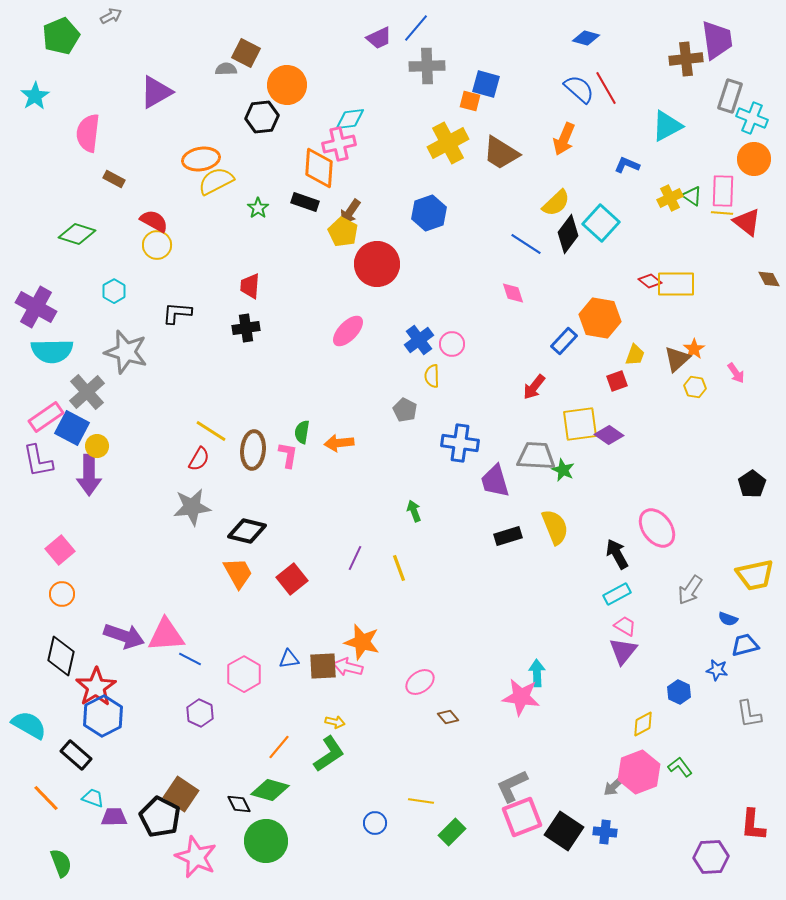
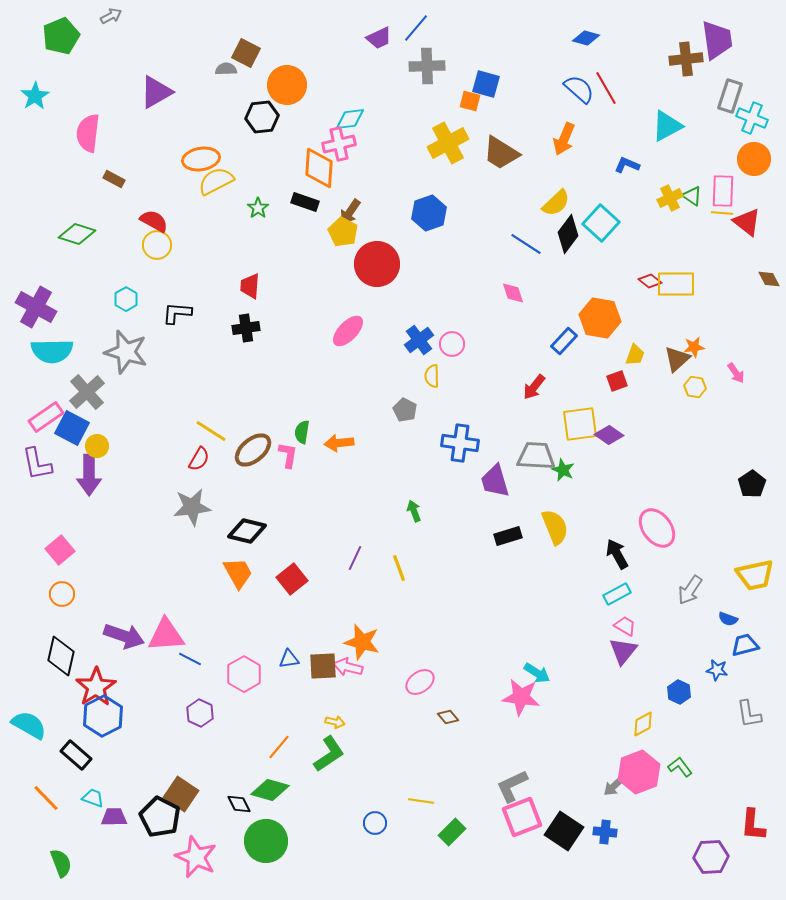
cyan hexagon at (114, 291): moved 12 px right, 8 px down
orange star at (694, 349): moved 2 px up; rotated 25 degrees clockwise
brown ellipse at (253, 450): rotated 45 degrees clockwise
purple L-shape at (38, 461): moved 1 px left, 3 px down
cyan arrow at (537, 673): rotated 124 degrees clockwise
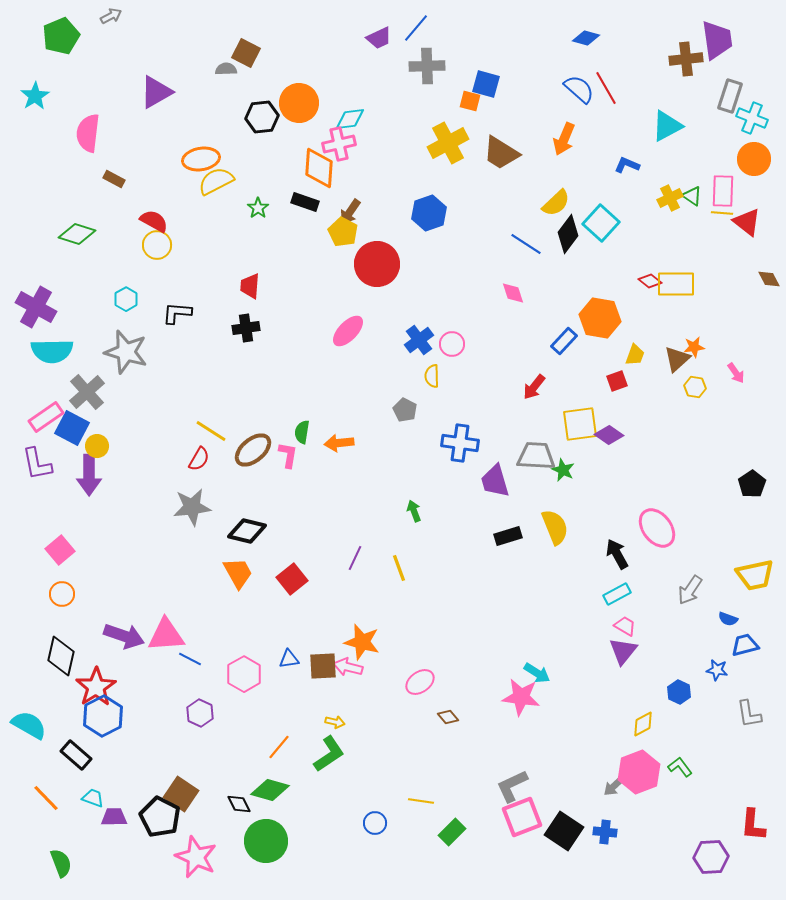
orange circle at (287, 85): moved 12 px right, 18 px down
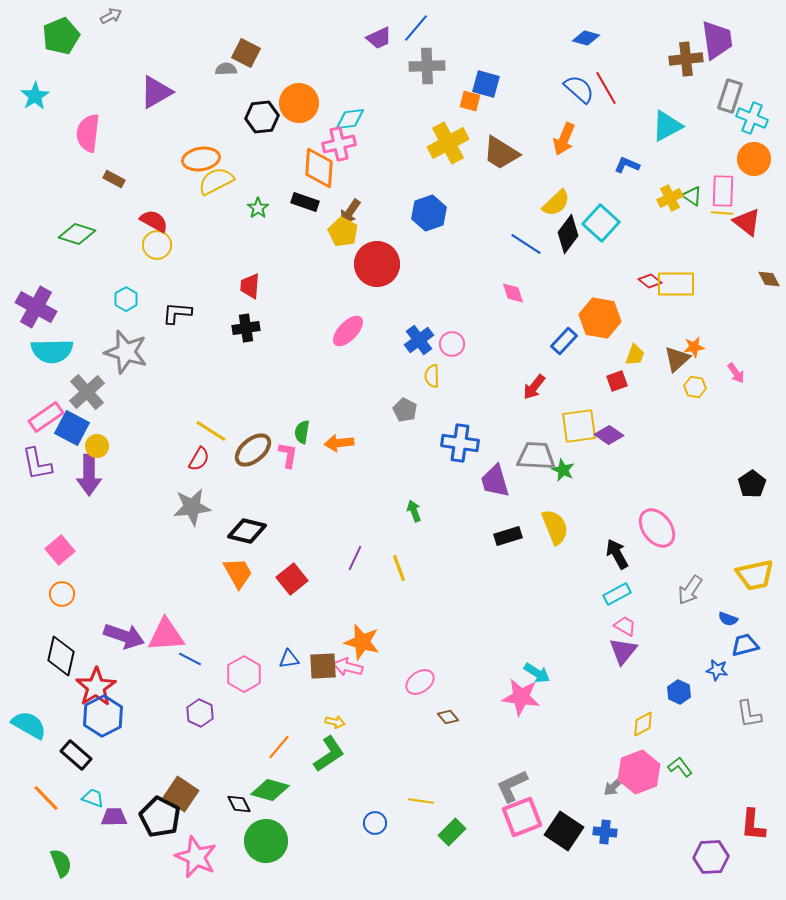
yellow square at (580, 424): moved 1 px left, 2 px down
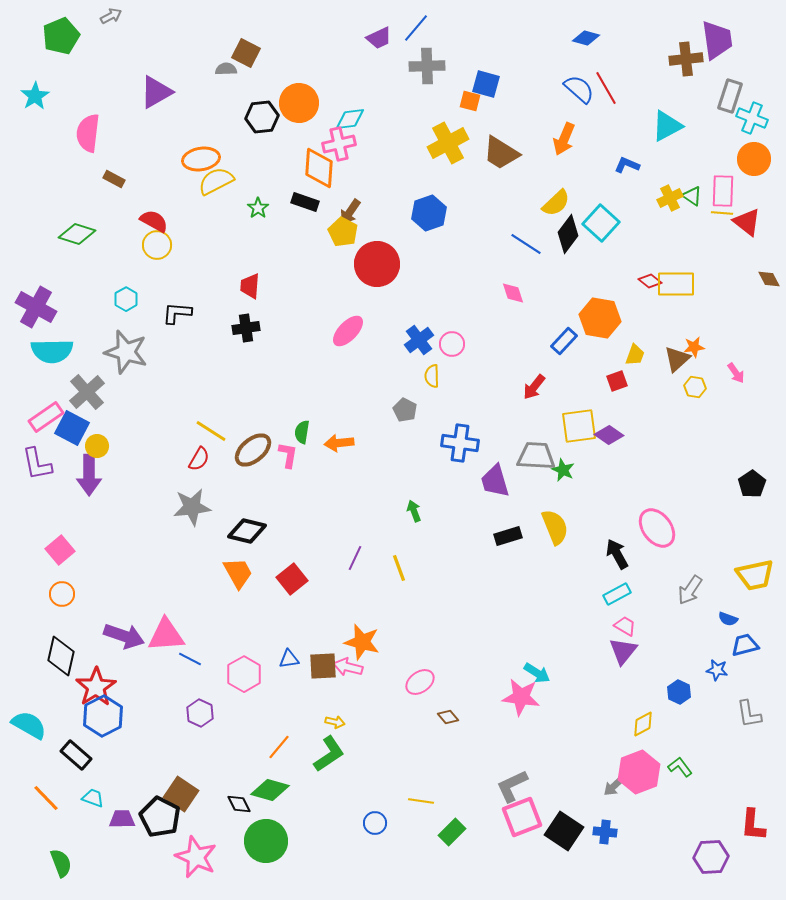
purple trapezoid at (114, 817): moved 8 px right, 2 px down
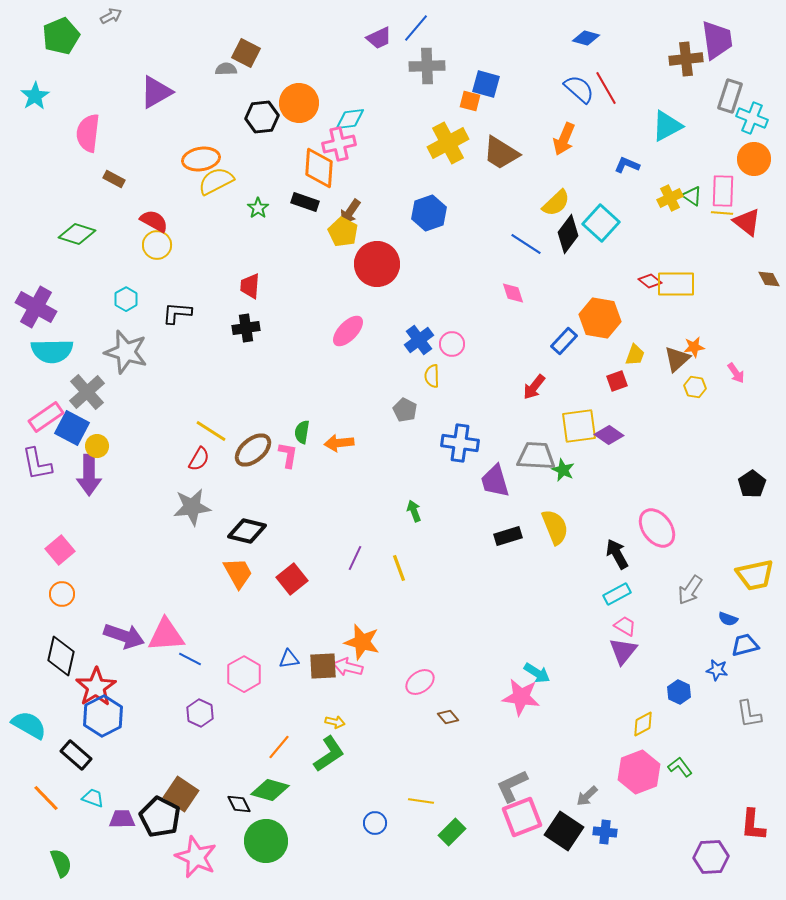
gray arrow at (614, 786): moved 27 px left, 10 px down
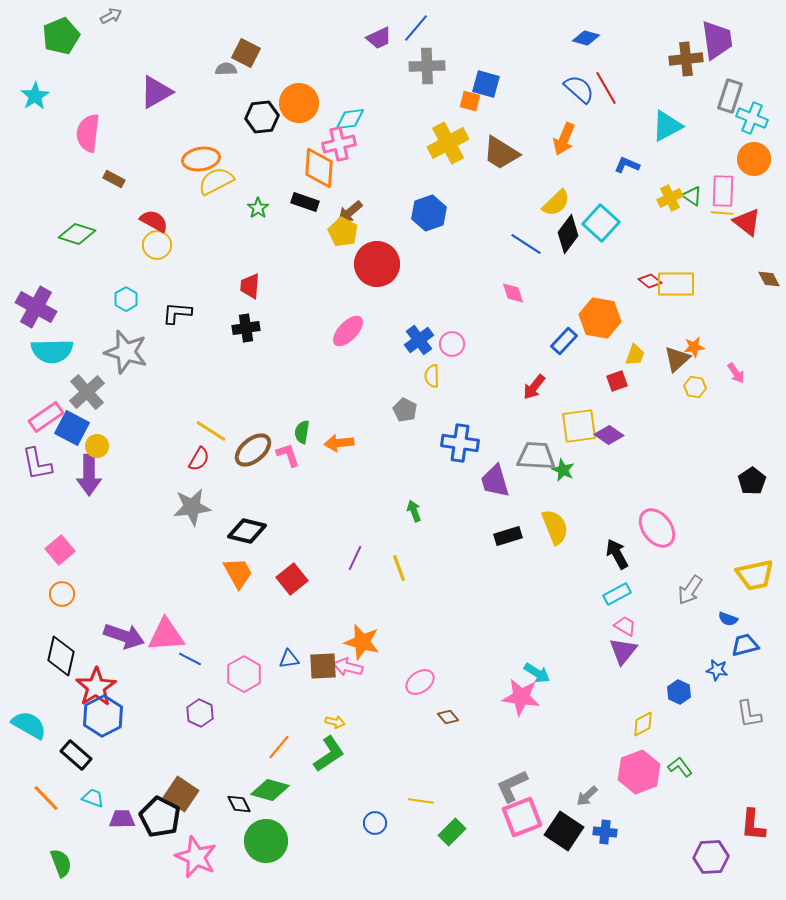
brown arrow at (350, 212): rotated 16 degrees clockwise
pink L-shape at (288, 455): rotated 28 degrees counterclockwise
black pentagon at (752, 484): moved 3 px up
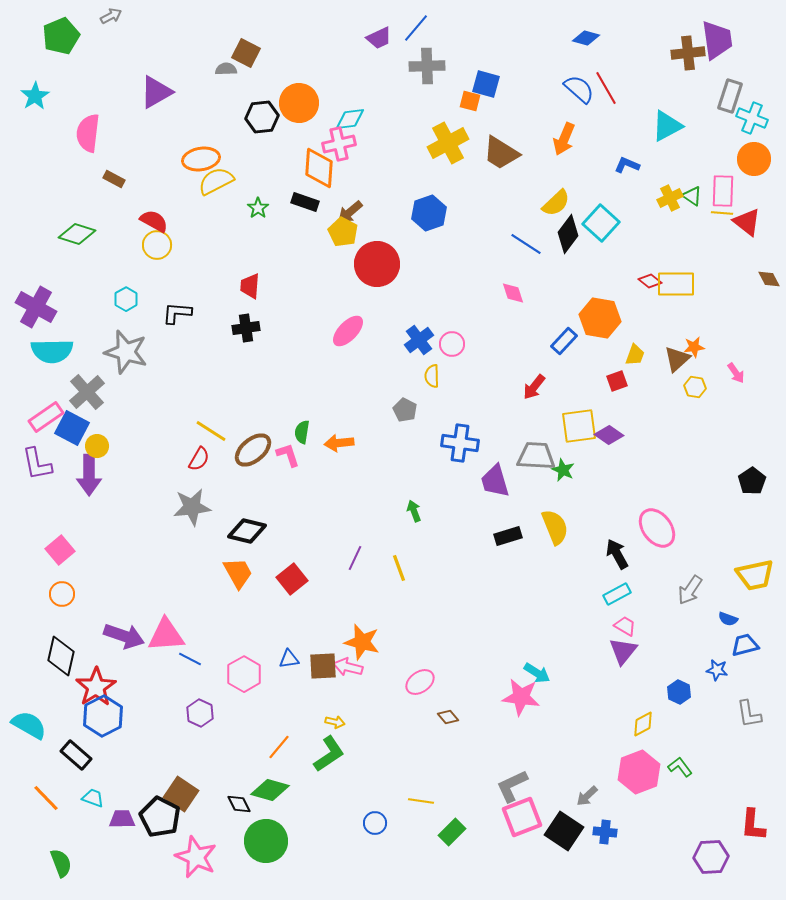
brown cross at (686, 59): moved 2 px right, 6 px up
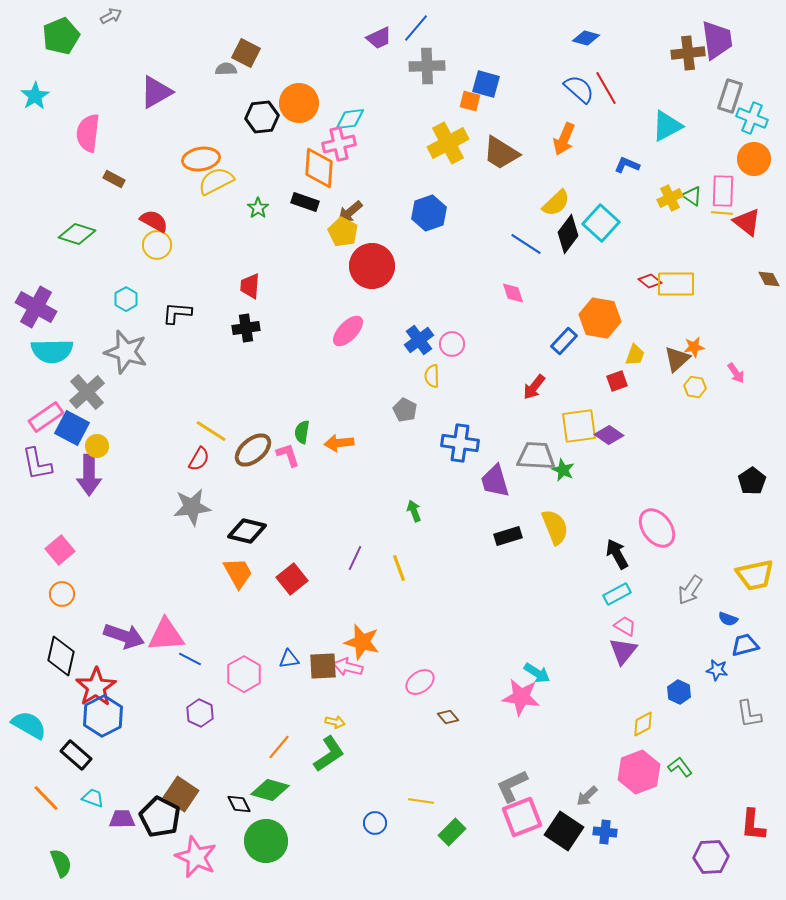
red circle at (377, 264): moved 5 px left, 2 px down
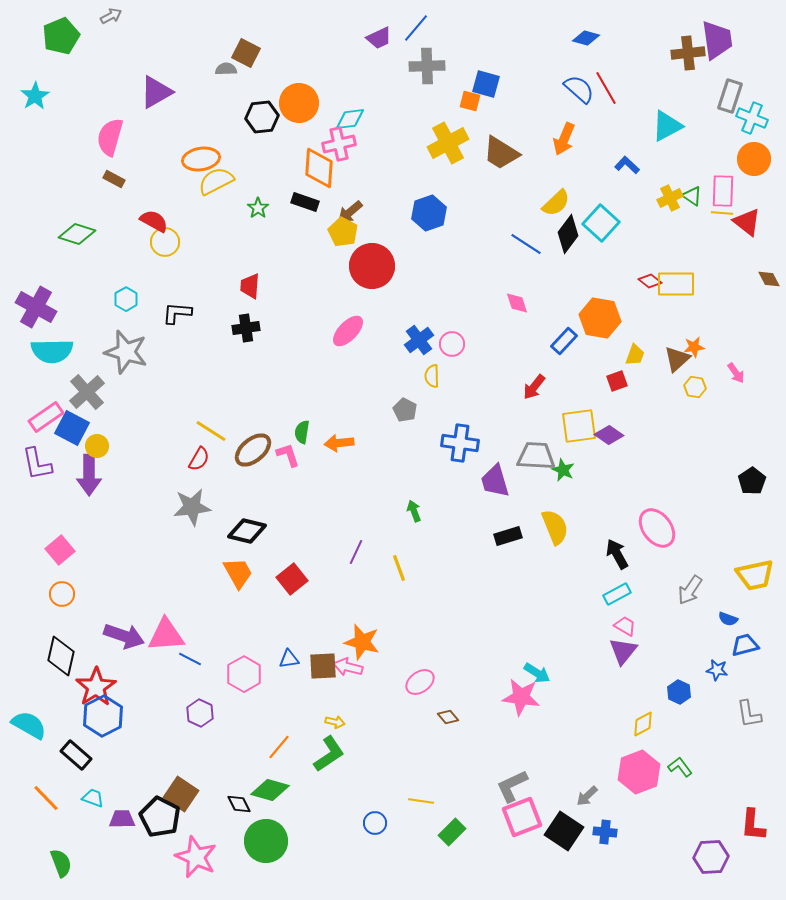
pink semicircle at (88, 133): moved 22 px right, 4 px down; rotated 9 degrees clockwise
blue L-shape at (627, 165): rotated 20 degrees clockwise
yellow circle at (157, 245): moved 8 px right, 3 px up
pink diamond at (513, 293): moved 4 px right, 10 px down
purple line at (355, 558): moved 1 px right, 6 px up
